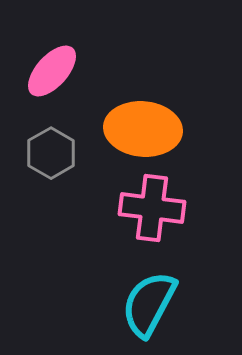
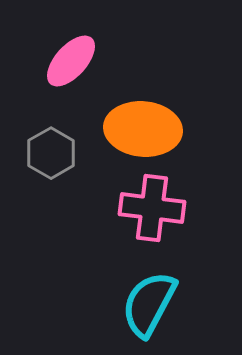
pink ellipse: moved 19 px right, 10 px up
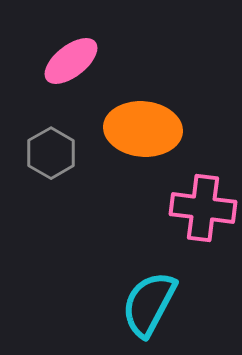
pink ellipse: rotated 10 degrees clockwise
pink cross: moved 51 px right
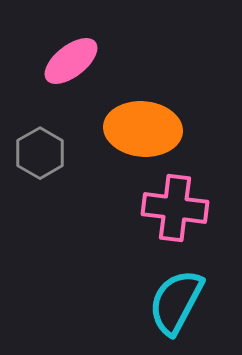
gray hexagon: moved 11 px left
pink cross: moved 28 px left
cyan semicircle: moved 27 px right, 2 px up
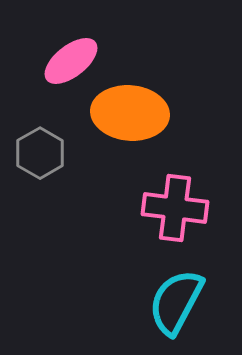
orange ellipse: moved 13 px left, 16 px up
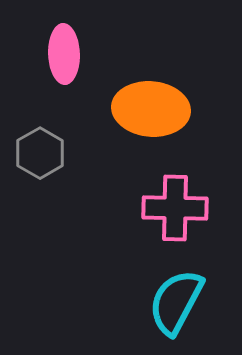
pink ellipse: moved 7 px left, 7 px up; rotated 54 degrees counterclockwise
orange ellipse: moved 21 px right, 4 px up
pink cross: rotated 6 degrees counterclockwise
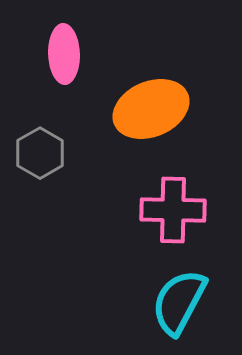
orange ellipse: rotated 28 degrees counterclockwise
pink cross: moved 2 px left, 2 px down
cyan semicircle: moved 3 px right
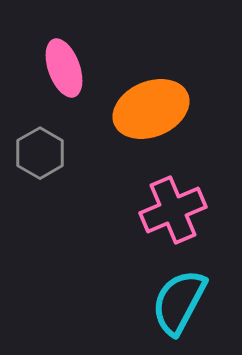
pink ellipse: moved 14 px down; rotated 18 degrees counterclockwise
pink cross: rotated 24 degrees counterclockwise
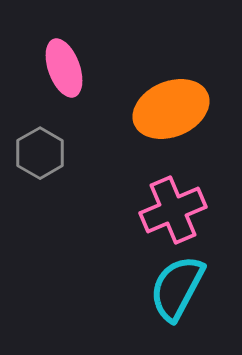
orange ellipse: moved 20 px right
cyan semicircle: moved 2 px left, 14 px up
